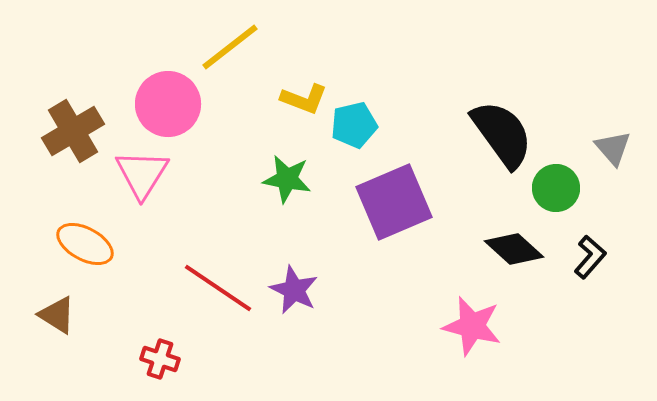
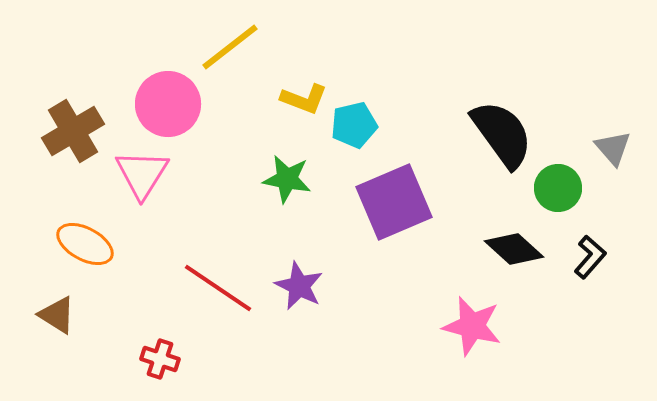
green circle: moved 2 px right
purple star: moved 5 px right, 4 px up
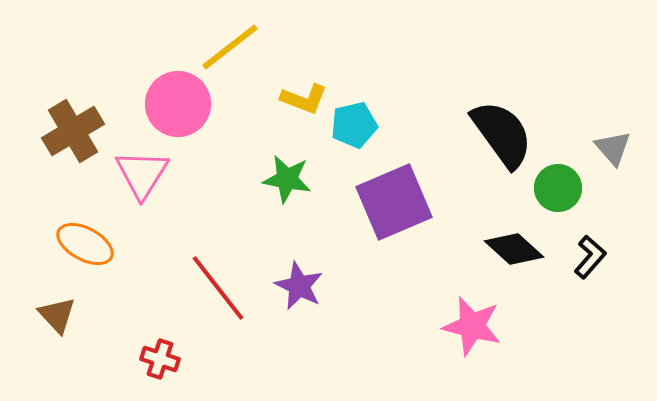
pink circle: moved 10 px right
red line: rotated 18 degrees clockwise
brown triangle: rotated 15 degrees clockwise
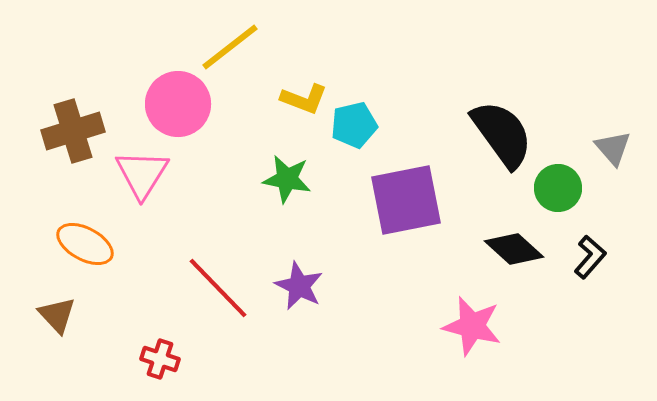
brown cross: rotated 14 degrees clockwise
purple square: moved 12 px right, 2 px up; rotated 12 degrees clockwise
red line: rotated 6 degrees counterclockwise
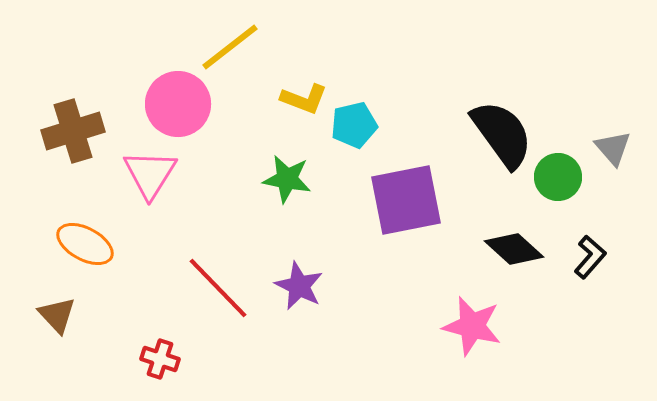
pink triangle: moved 8 px right
green circle: moved 11 px up
